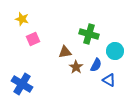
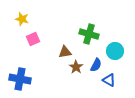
blue cross: moved 2 px left, 5 px up; rotated 20 degrees counterclockwise
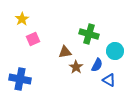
yellow star: rotated 24 degrees clockwise
blue semicircle: moved 1 px right
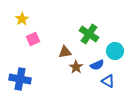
green cross: rotated 18 degrees clockwise
blue semicircle: rotated 40 degrees clockwise
blue triangle: moved 1 px left, 1 px down
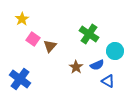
pink square: rotated 32 degrees counterclockwise
brown triangle: moved 15 px left, 6 px up; rotated 40 degrees counterclockwise
blue cross: rotated 25 degrees clockwise
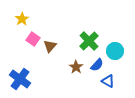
green cross: moved 7 px down; rotated 12 degrees clockwise
blue semicircle: rotated 24 degrees counterclockwise
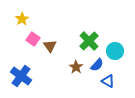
brown triangle: rotated 16 degrees counterclockwise
blue cross: moved 1 px right, 3 px up
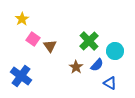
blue triangle: moved 2 px right, 2 px down
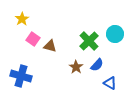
brown triangle: rotated 40 degrees counterclockwise
cyan circle: moved 17 px up
blue cross: rotated 20 degrees counterclockwise
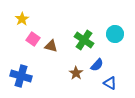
green cross: moved 5 px left, 1 px up; rotated 12 degrees counterclockwise
brown triangle: moved 1 px right
brown star: moved 6 px down
